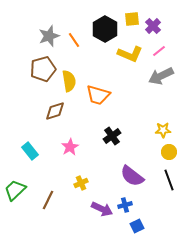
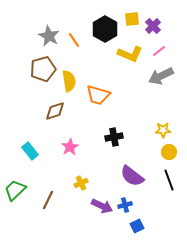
gray star: rotated 25 degrees counterclockwise
black cross: moved 2 px right, 1 px down; rotated 24 degrees clockwise
purple arrow: moved 3 px up
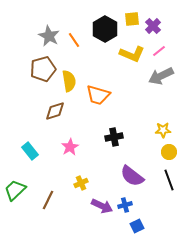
yellow L-shape: moved 2 px right
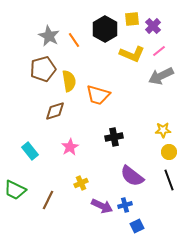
green trapezoid: rotated 110 degrees counterclockwise
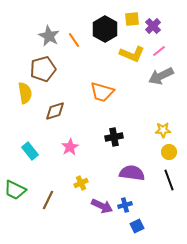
yellow semicircle: moved 44 px left, 12 px down
orange trapezoid: moved 4 px right, 3 px up
purple semicircle: moved 3 px up; rotated 150 degrees clockwise
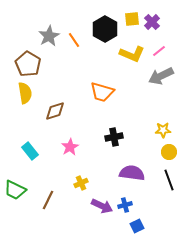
purple cross: moved 1 px left, 4 px up
gray star: rotated 15 degrees clockwise
brown pentagon: moved 15 px left, 5 px up; rotated 25 degrees counterclockwise
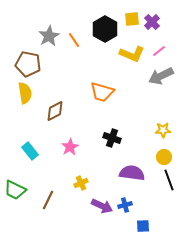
brown pentagon: rotated 20 degrees counterclockwise
brown diamond: rotated 10 degrees counterclockwise
black cross: moved 2 px left, 1 px down; rotated 30 degrees clockwise
yellow circle: moved 5 px left, 5 px down
blue square: moved 6 px right; rotated 24 degrees clockwise
